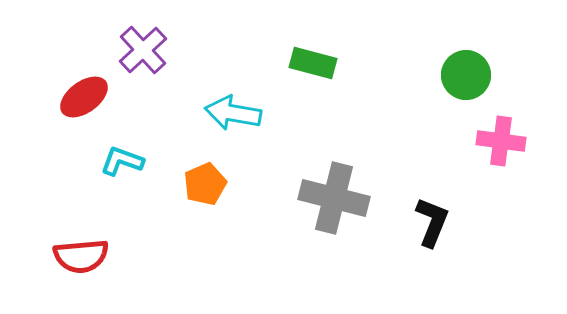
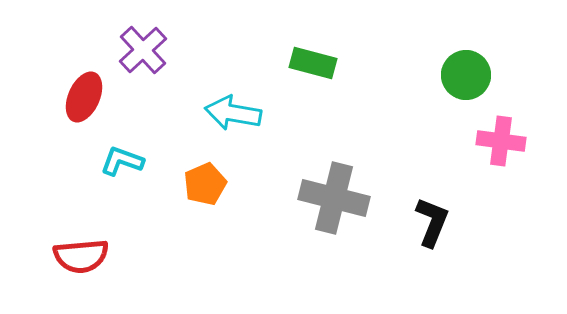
red ellipse: rotated 30 degrees counterclockwise
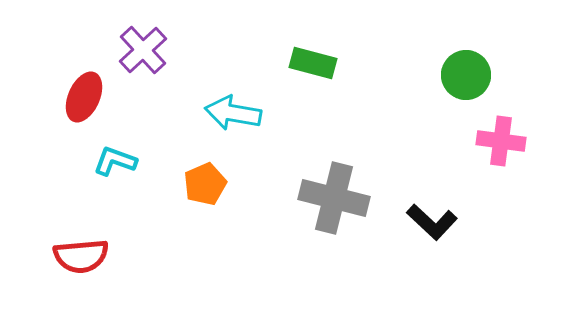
cyan L-shape: moved 7 px left
black L-shape: rotated 111 degrees clockwise
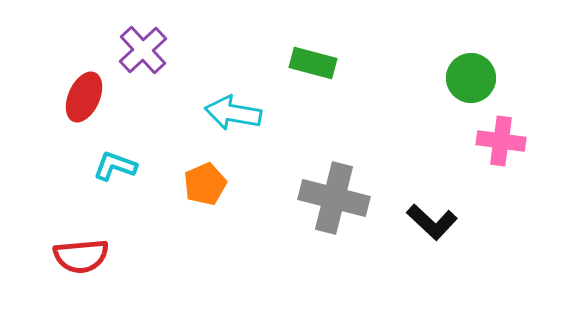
green circle: moved 5 px right, 3 px down
cyan L-shape: moved 5 px down
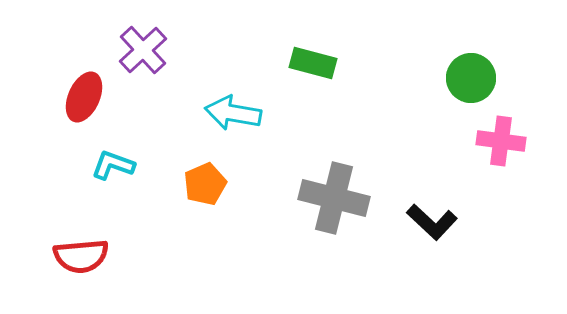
cyan L-shape: moved 2 px left, 1 px up
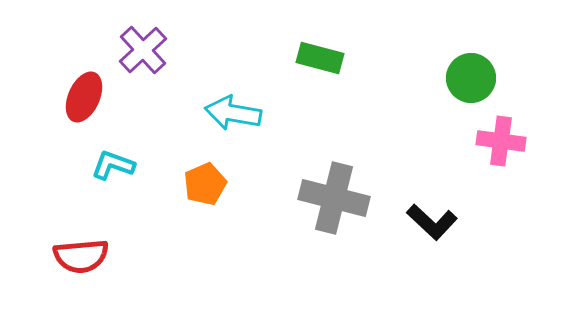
green rectangle: moved 7 px right, 5 px up
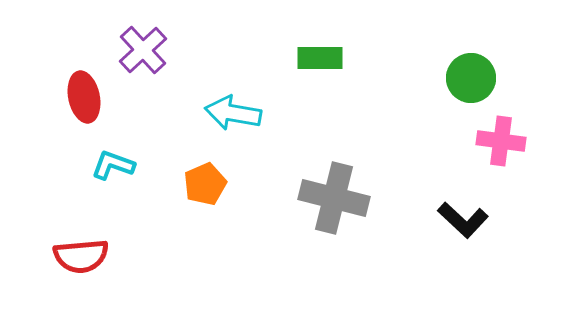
green rectangle: rotated 15 degrees counterclockwise
red ellipse: rotated 36 degrees counterclockwise
black L-shape: moved 31 px right, 2 px up
